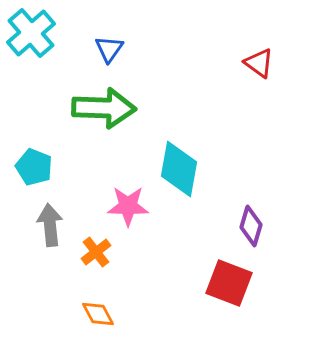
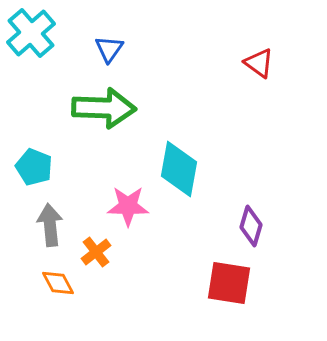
red square: rotated 12 degrees counterclockwise
orange diamond: moved 40 px left, 31 px up
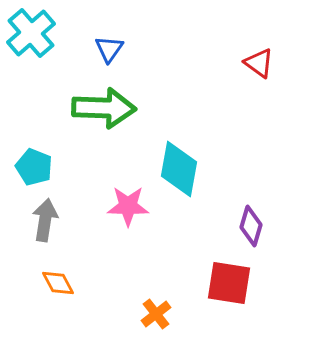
gray arrow: moved 5 px left, 5 px up; rotated 15 degrees clockwise
orange cross: moved 60 px right, 62 px down
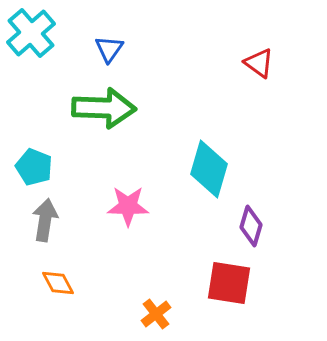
cyan diamond: moved 30 px right; rotated 6 degrees clockwise
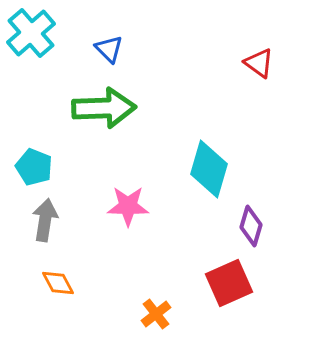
blue triangle: rotated 20 degrees counterclockwise
green arrow: rotated 4 degrees counterclockwise
red square: rotated 33 degrees counterclockwise
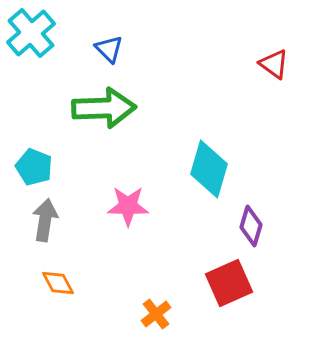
red triangle: moved 15 px right, 1 px down
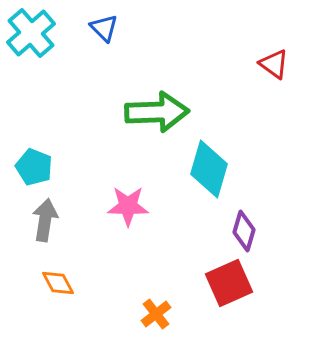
blue triangle: moved 5 px left, 21 px up
green arrow: moved 53 px right, 4 px down
purple diamond: moved 7 px left, 5 px down
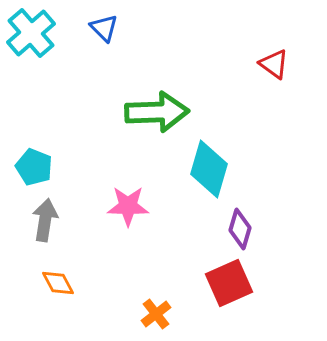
purple diamond: moved 4 px left, 2 px up
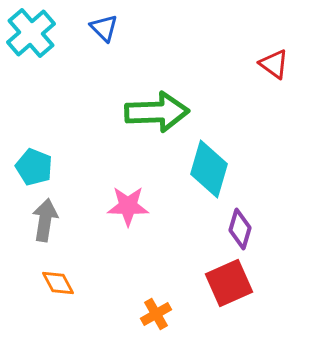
orange cross: rotated 8 degrees clockwise
